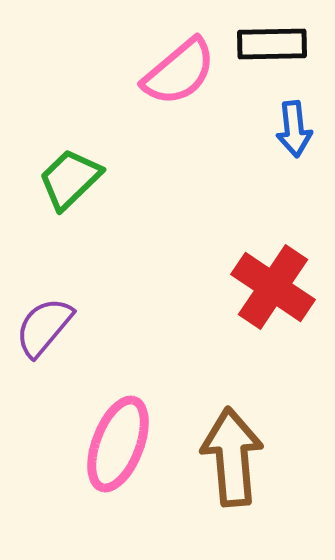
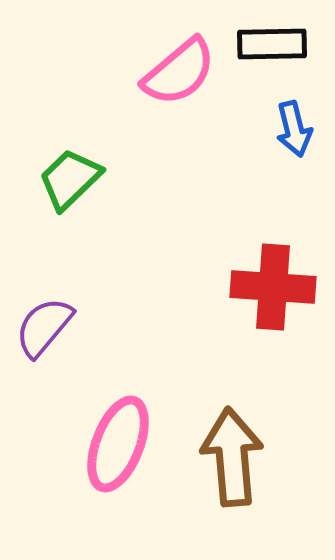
blue arrow: rotated 8 degrees counterclockwise
red cross: rotated 30 degrees counterclockwise
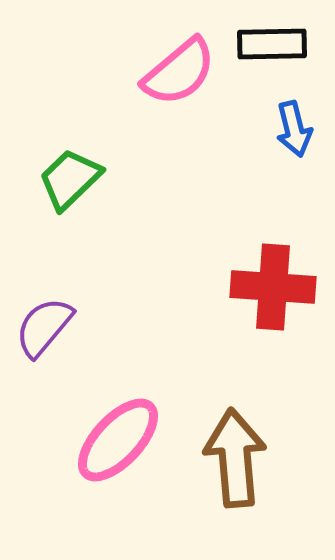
pink ellipse: moved 4 px up; rotated 22 degrees clockwise
brown arrow: moved 3 px right, 1 px down
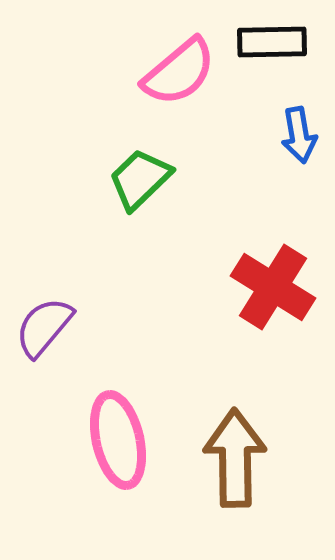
black rectangle: moved 2 px up
blue arrow: moved 5 px right, 6 px down; rotated 4 degrees clockwise
green trapezoid: moved 70 px right
red cross: rotated 28 degrees clockwise
pink ellipse: rotated 56 degrees counterclockwise
brown arrow: rotated 4 degrees clockwise
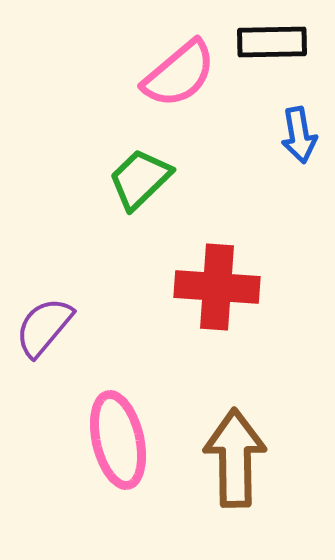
pink semicircle: moved 2 px down
red cross: moved 56 px left; rotated 28 degrees counterclockwise
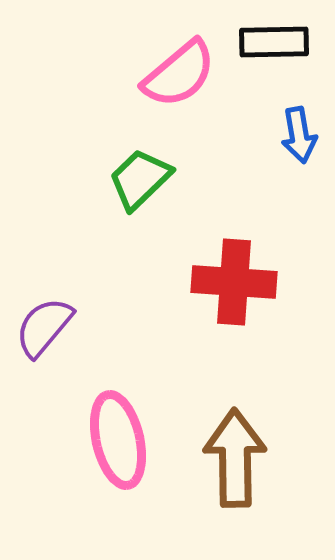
black rectangle: moved 2 px right
red cross: moved 17 px right, 5 px up
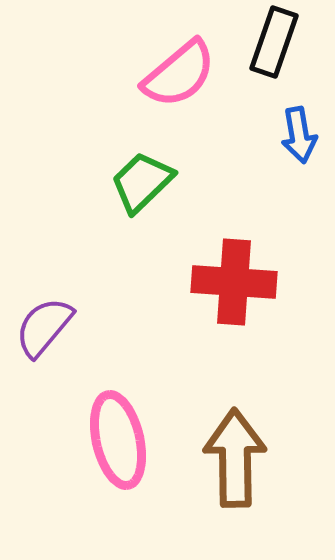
black rectangle: rotated 70 degrees counterclockwise
green trapezoid: moved 2 px right, 3 px down
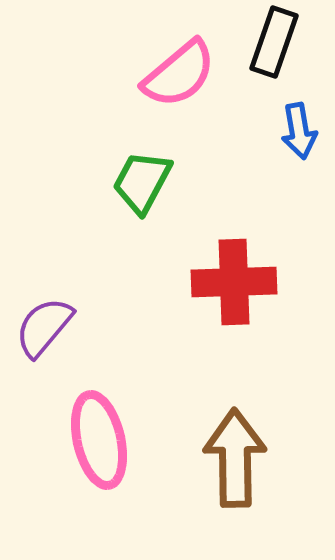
blue arrow: moved 4 px up
green trapezoid: rotated 18 degrees counterclockwise
red cross: rotated 6 degrees counterclockwise
pink ellipse: moved 19 px left
